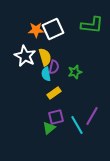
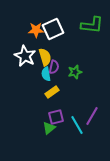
yellow rectangle: moved 2 px left, 1 px up
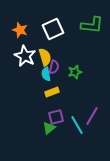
orange star: moved 16 px left; rotated 21 degrees clockwise
yellow rectangle: rotated 16 degrees clockwise
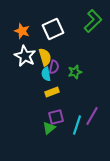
green L-shape: moved 1 px right, 4 px up; rotated 50 degrees counterclockwise
orange star: moved 2 px right, 1 px down
cyan line: rotated 48 degrees clockwise
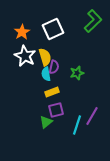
orange star: moved 1 px down; rotated 21 degrees clockwise
green star: moved 2 px right, 1 px down
purple square: moved 7 px up
green triangle: moved 3 px left, 6 px up
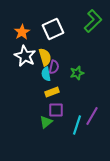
purple square: rotated 14 degrees clockwise
